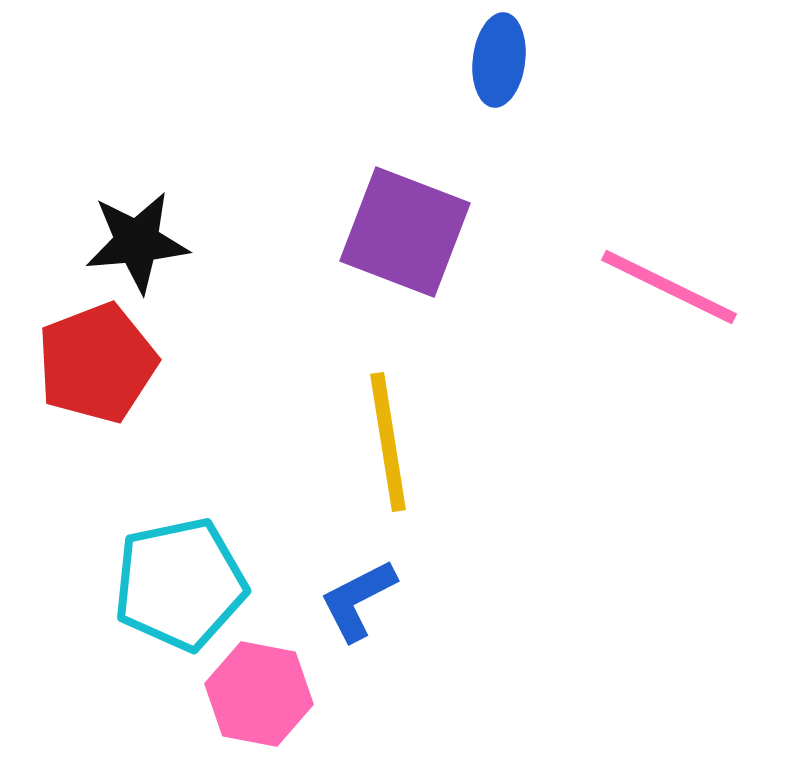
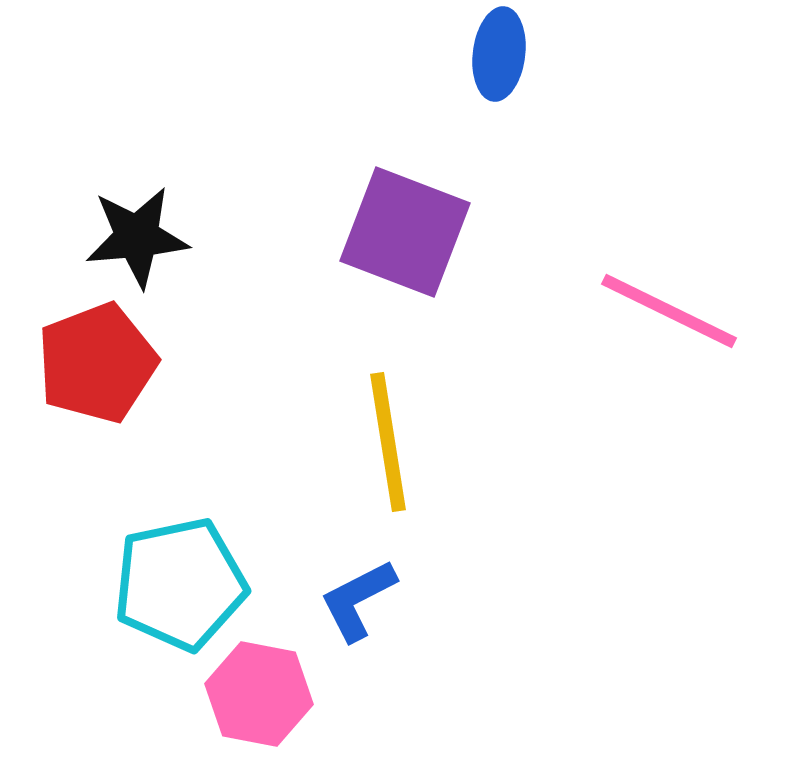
blue ellipse: moved 6 px up
black star: moved 5 px up
pink line: moved 24 px down
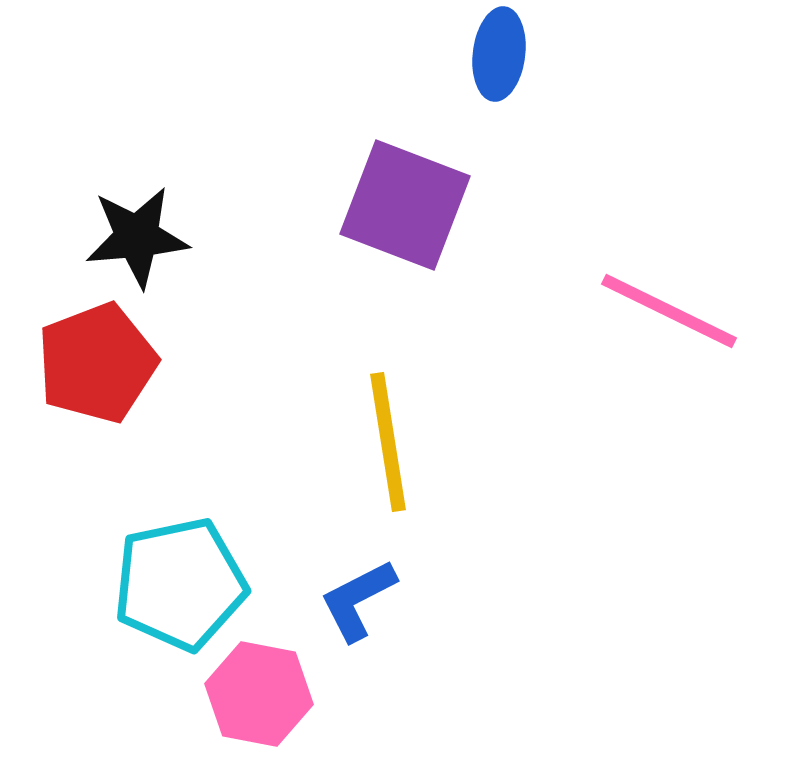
purple square: moved 27 px up
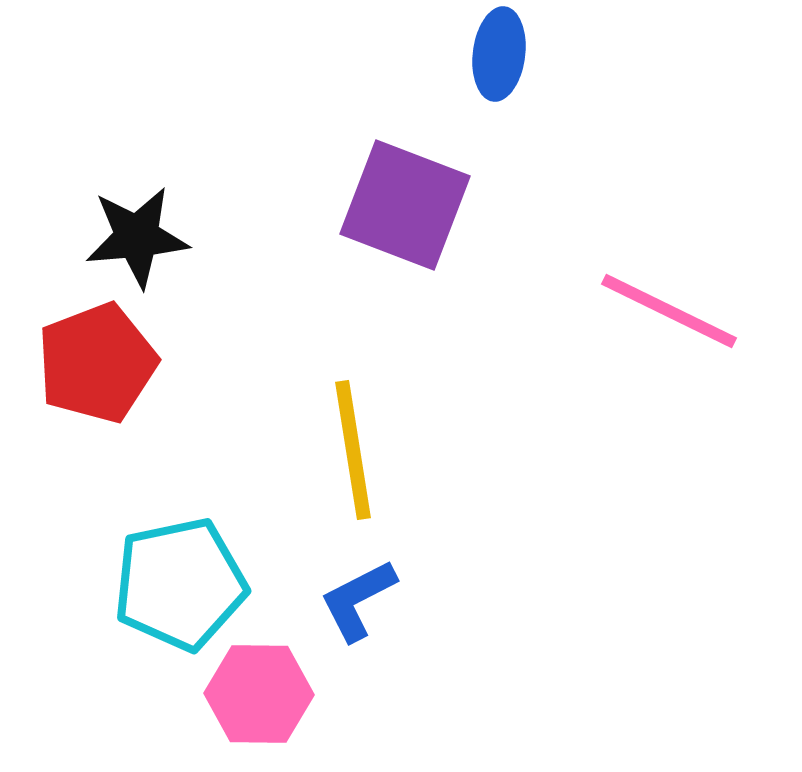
yellow line: moved 35 px left, 8 px down
pink hexagon: rotated 10 degrees counterclockwise
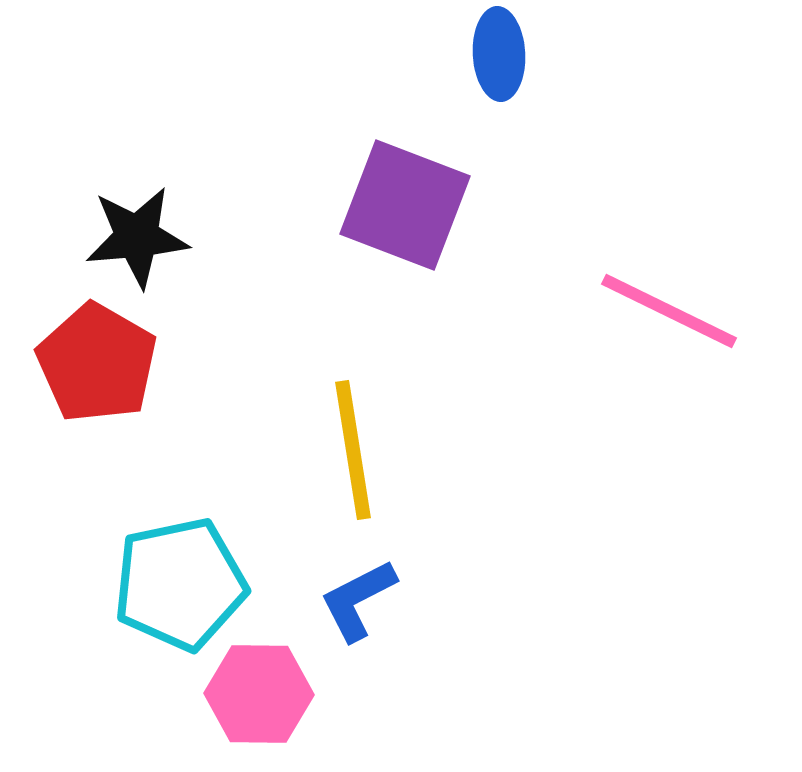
blue ellipse: rotated 10 degrees counterclockwise
red pentagon: rotated 21 degrees counterclockwise
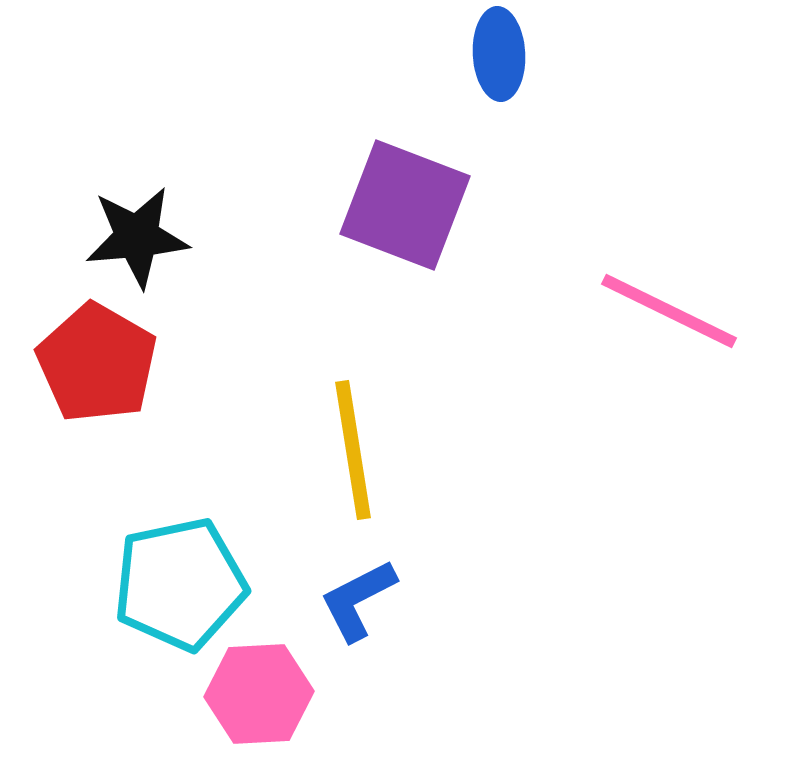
pink hexagon: rotated 4 degrees counterclockwise
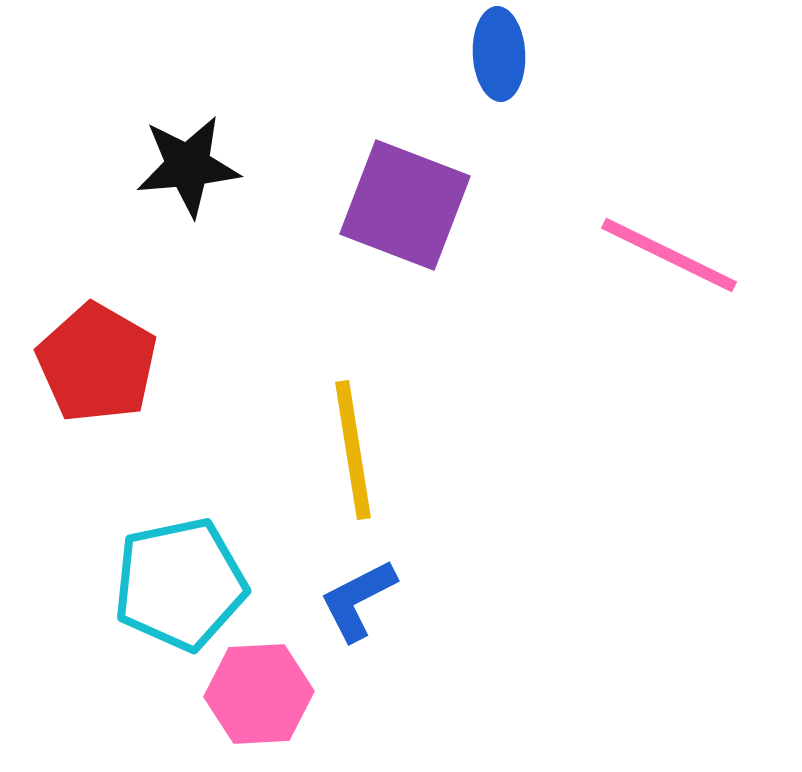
black star: moved 51 px right, 71 px up
pink line: moved 56 px up
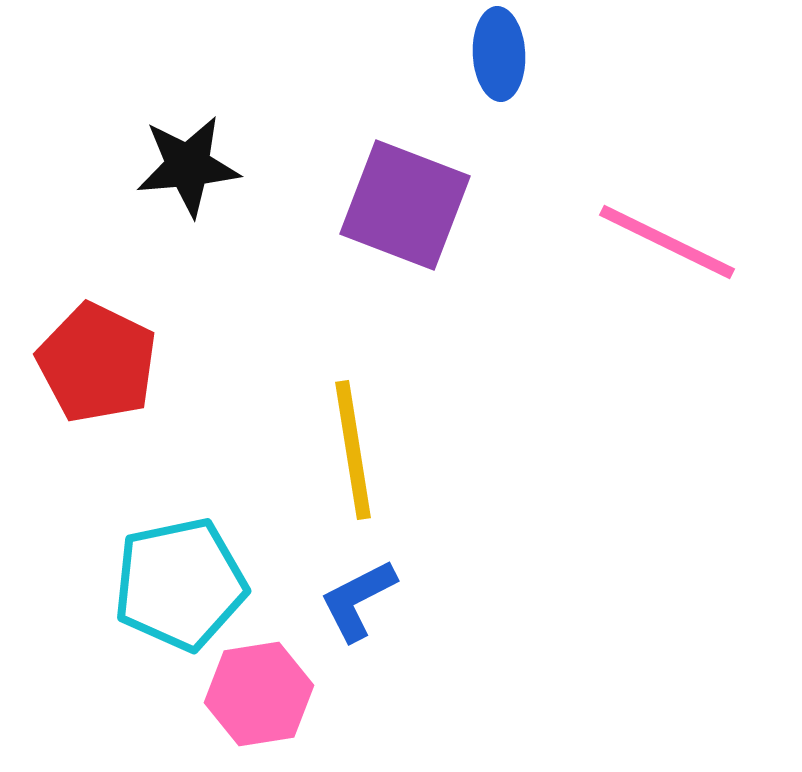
pink line: moved 2 px left, 13 px up
red pentagon: rotated 4 degrees counterclockwise
pink hexagon: rotated 6 degrees counterclockwise
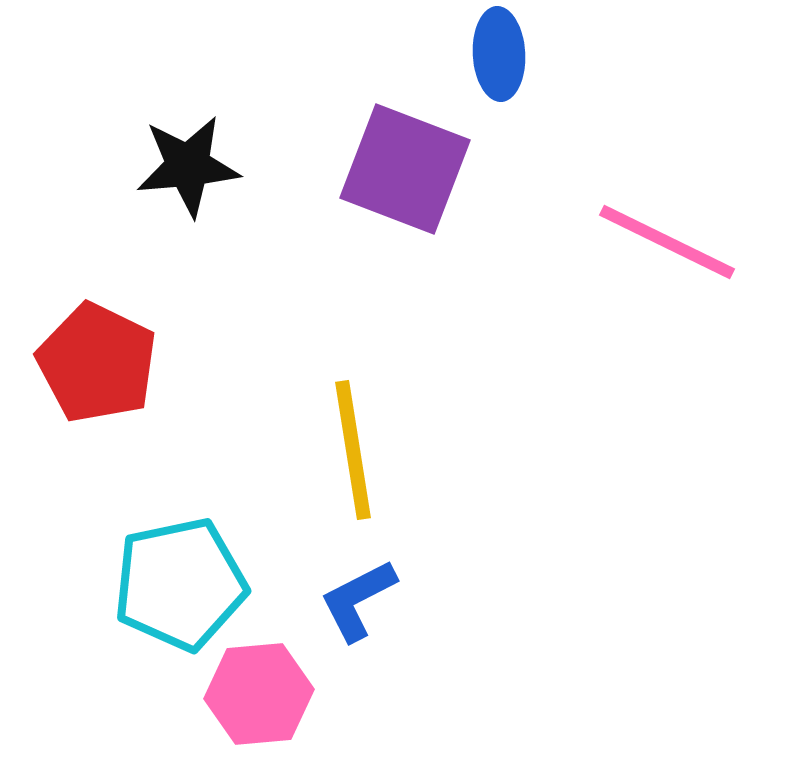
purple square: moved 36 px up
pink hexagon: rotated 4 degrees clockwise
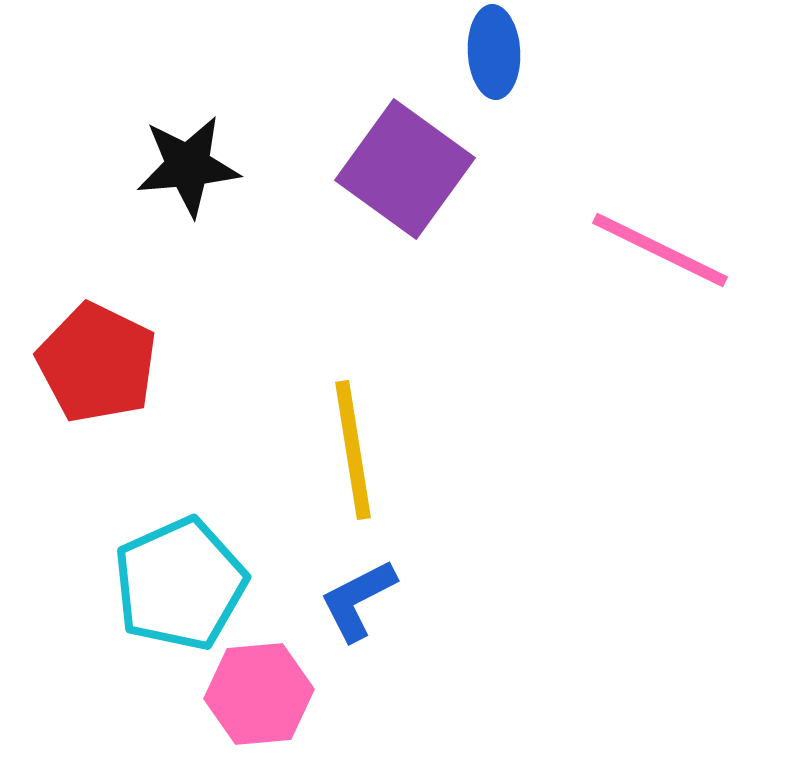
blue ellipse: moved 5 px left, 2 px up
purple square: rotated 15 degrees clockwise
pink line: moved 7 px left, 8 px down
cyan pentagon: rotated 12 degrees counterclockwise
